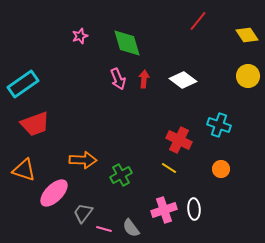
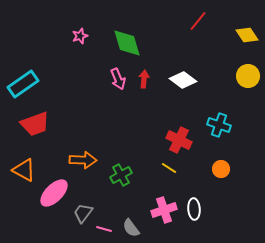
orange triangle: rotated 10 degrees clockwise
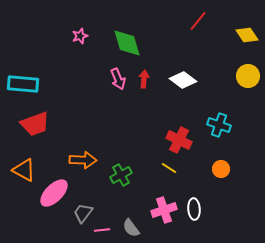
cyan rectangle: rotated 40 degrees clockwise
pink line: moved 2 px left, 1 px down; rotated 21 degrees counterclockwise
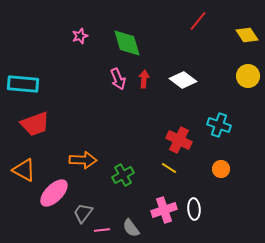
green cross: moved 2 px right
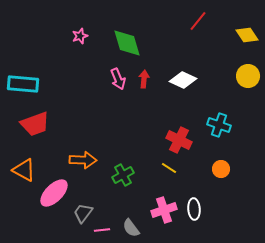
white diamond: rotated 12 degrees counterclockwise
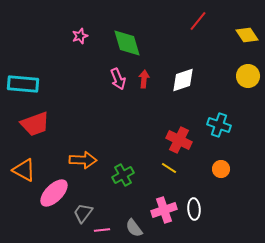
white diamond: rotated 44 degrees counterclockwise
gray semicircle: moved 3 px right
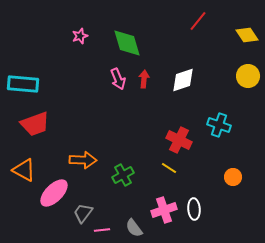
orange circle: moved 12 px right, 8 px down
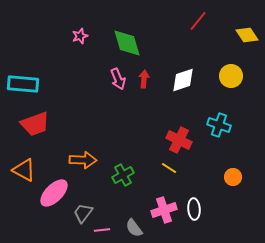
yellow circle: moved 17 px left
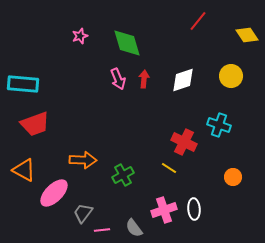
red cross: moved 5 px right, 2 px down
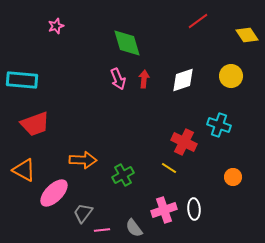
red line: rotated 15 degrees clockwise
pink star: moved 24 px left, 10 px up
cyan rectangle: moved 1 px left, 4 px up
